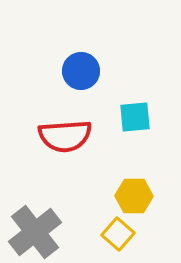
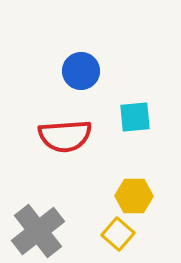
gray cross: moved 3 px right, 1 px up
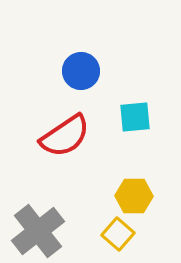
red semicircle: rotated 30 degrees counterclockwise
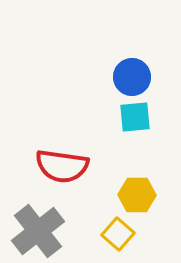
blue circle: moved 51 px right, 6 px down
red semicircle: moved 3 px left, 30 px down; rotated 42 degrees clockwise
yellow hexagon: moved 3 px right, 1 px up
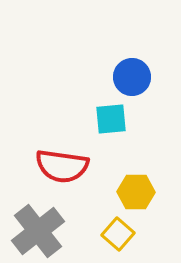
cyan square: moved 24 px left, 2 px down
yellow hexagon: moved 1 px left, 3 px up
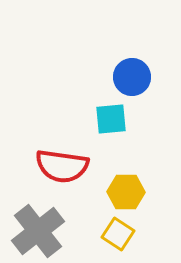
yellow hexagon: moved 10 px left
yellow square: rotated 8 degrees counterclockwise
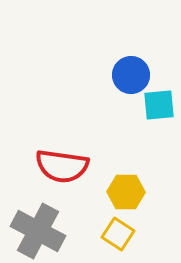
blue circle: moved 1 px left, 2 px up
cyan square: moved 48 px right, 14 px up
gray cross: rotated 24 degrees counterclockwise
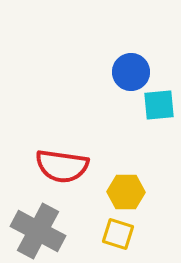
blue circle: moved 3 px up
yellow square: rotated 16 degrees counterclockwise
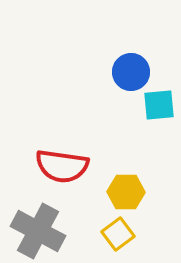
yellow square: rotated 36 degrees clockwise
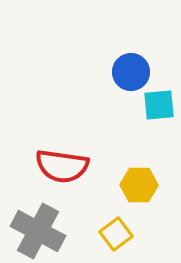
yellow hexagon: moved 13 px right, 7 px up
yellow square: moved 2 px left
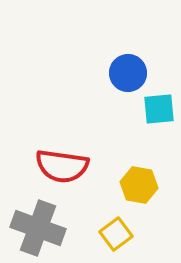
blue circle: moved 3 px left, 1 px down
cyan square: moved 4 px down
yellow hexagon: rotated 9 degrees clockwise
gray cross: moved 3 px up; rotated 8 degrees counterclockwise
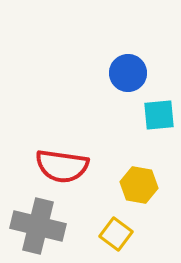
cyan square: moved 6 px down
gray cross: moved 2 px up; rotated 6 degrees counterclockwise
yellow square: rotated 16 degrees counterclockwise
